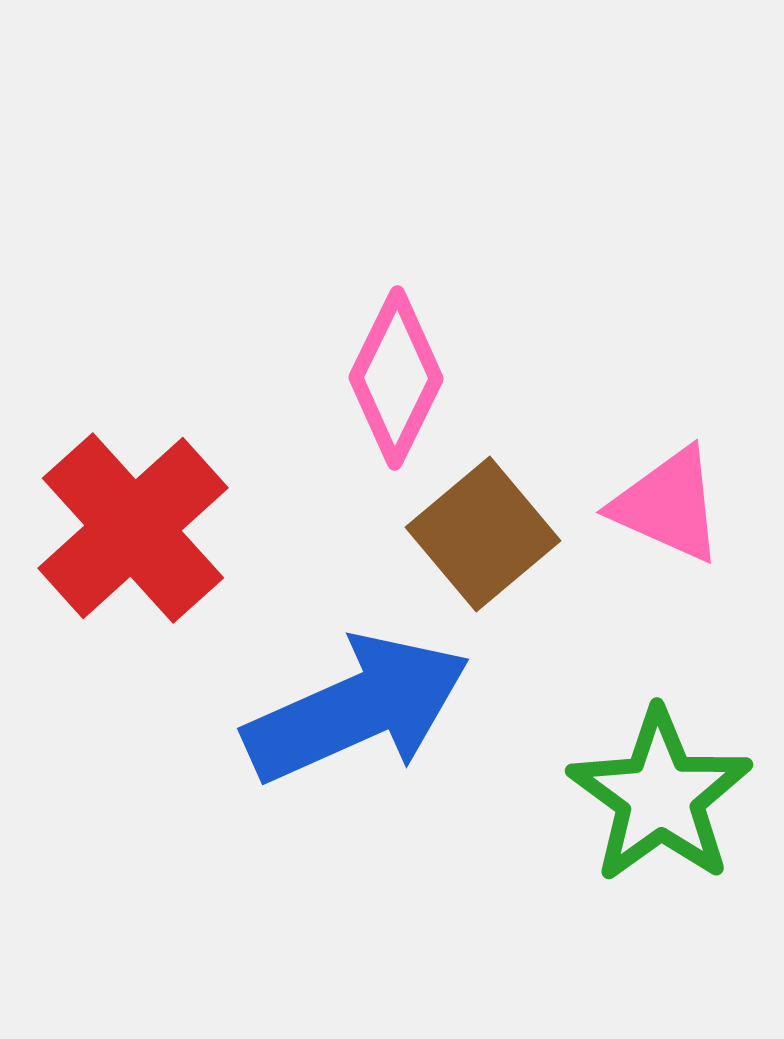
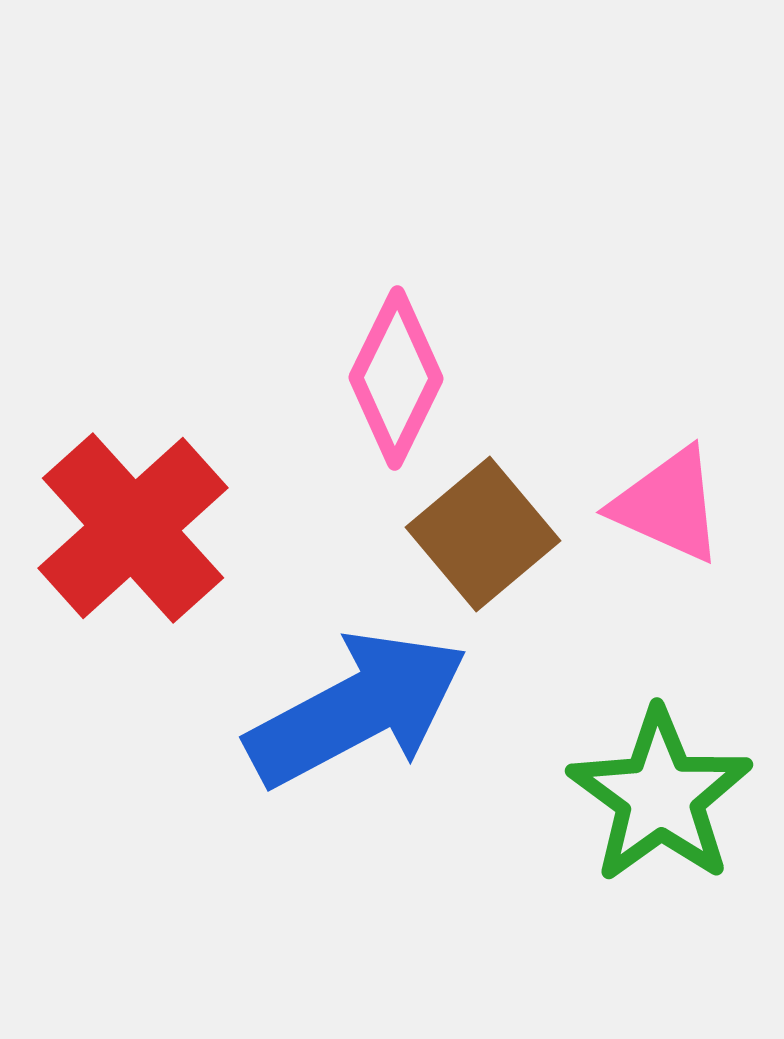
blue arrow: rotated 4 degrees counterclockwise
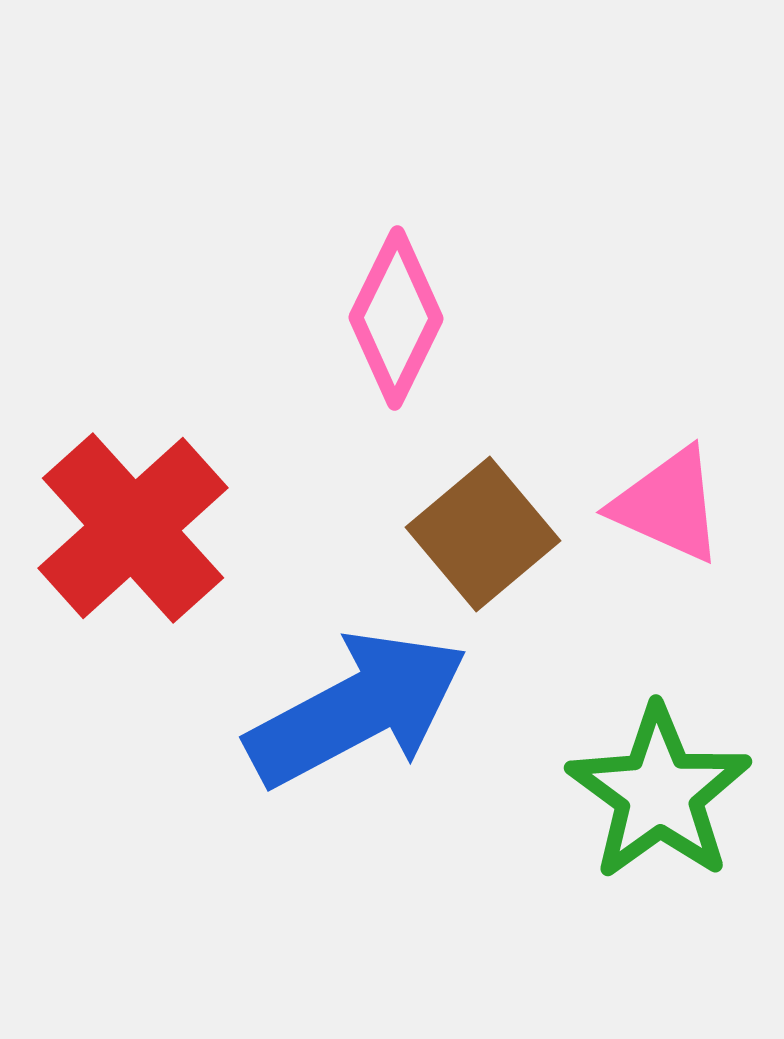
pink diamond: moved 60 px up
green star: moved 1 px left, 3 px up
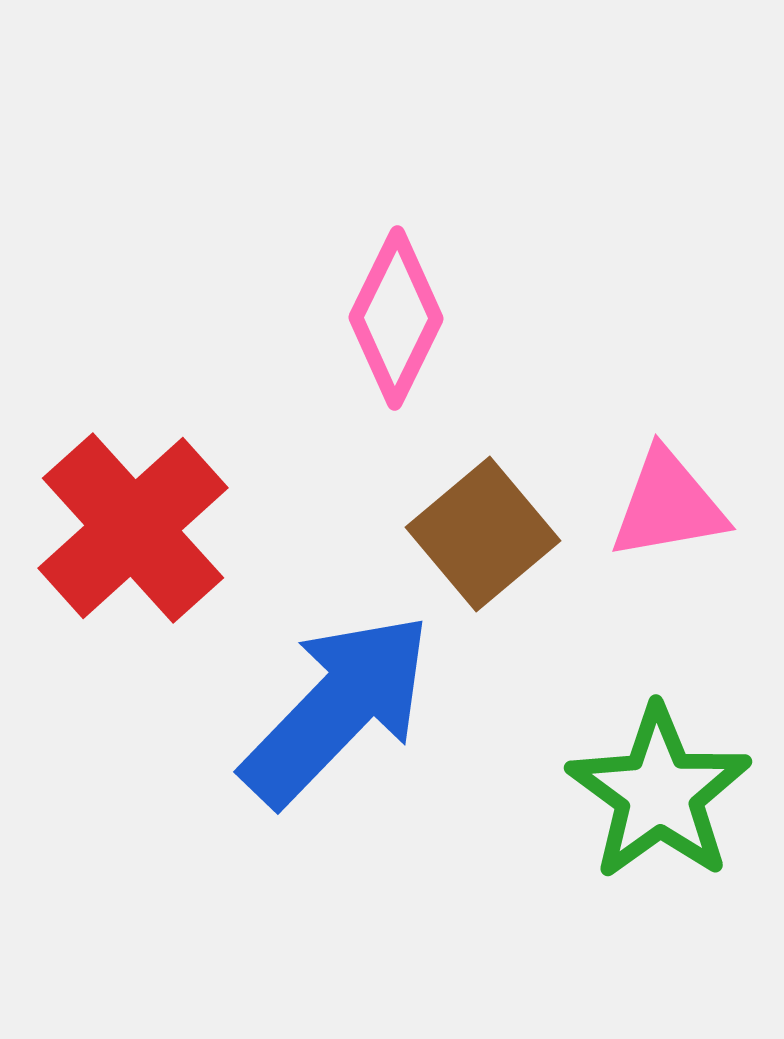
pink triangle: rotated 34 degrees counterclockwise
blue arrow: moved 20 px left; rotated 18 degrees counterclockwise
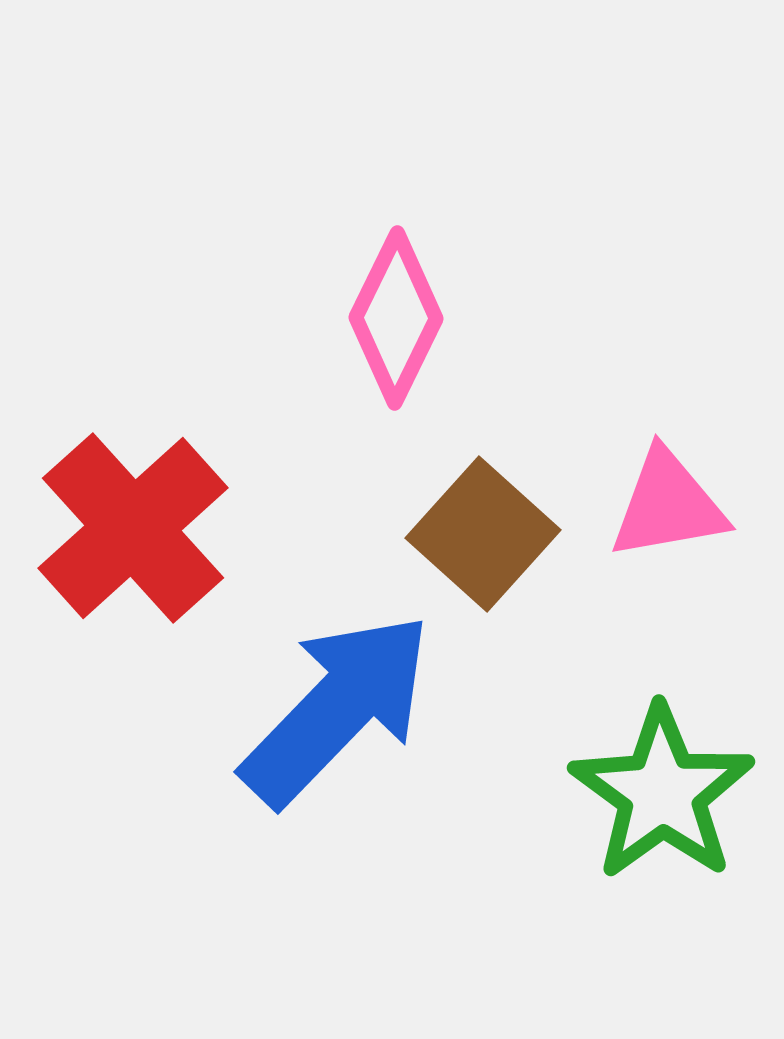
brown square: rotated 8 degrees counterclockwise
green star: moved 3 px right
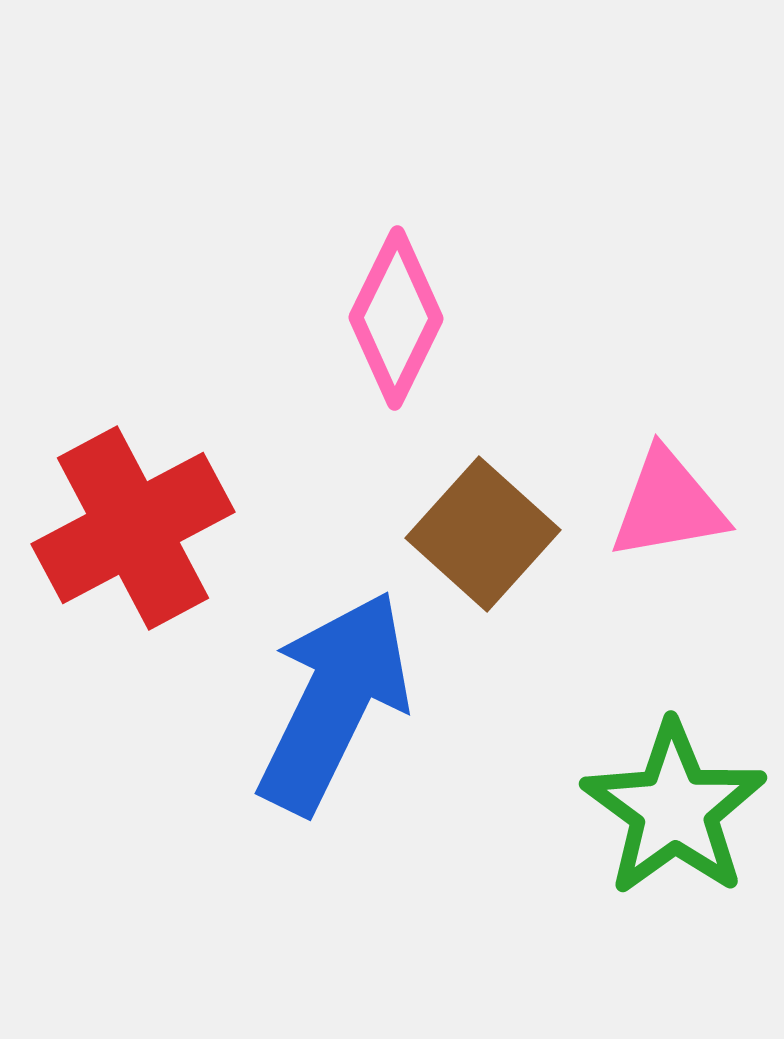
red cross: rotated 14 degrees clockwise
blue arrow: moved 3 px left, 7 px up; rotated 18 degrees counterclockwise
green star: moved 12 px right, 16 px down
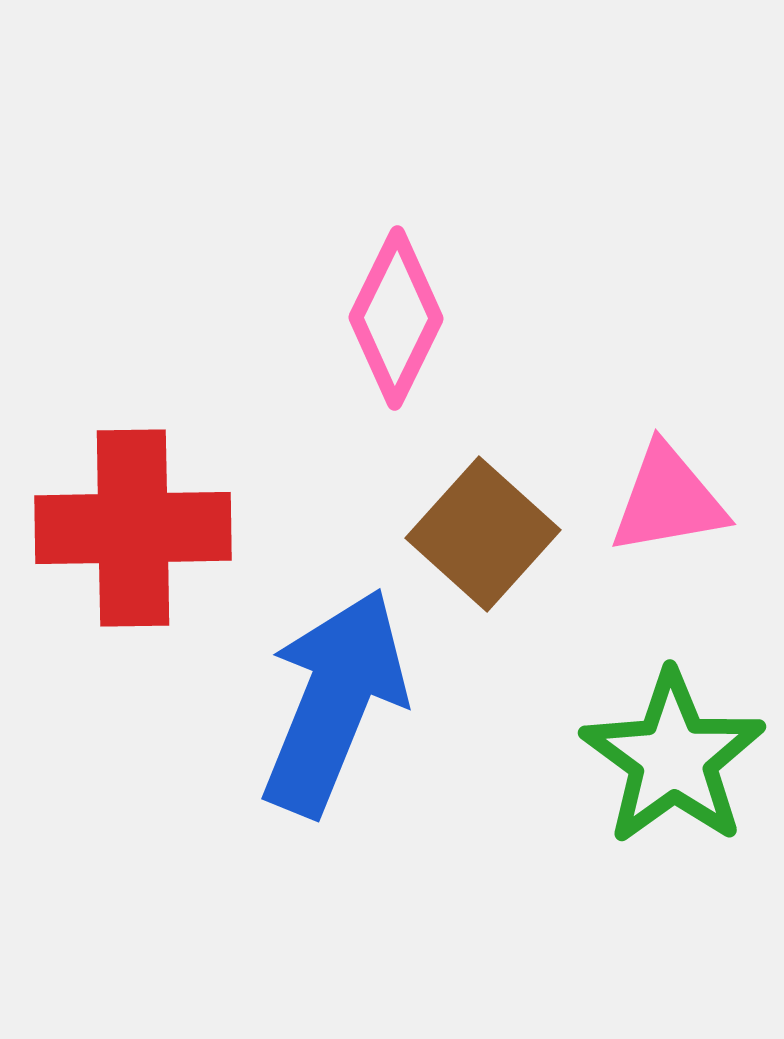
pink triangle: moved 5 px up
red cross: rotated 27 degrees clockwise
blue arrow: rotated 4 degrees counterclockwise
green star: moved 1 px left, 51 px up
